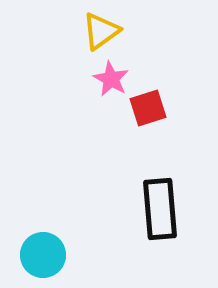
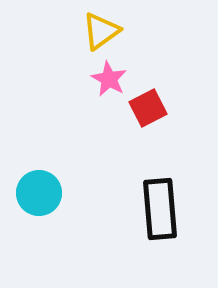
pink star: moved 2 px left
red square: rotated 9 degrees counterclockwise
cyan circle: moved 4 px left, 62 px up
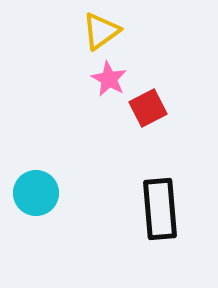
cyan circle: moved 3 px left
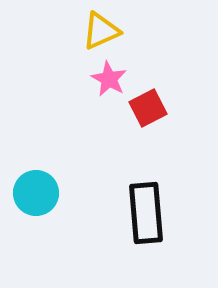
yellow triangle: rotated 12 degrees clockwise
black rectangle: moved 14 px left, 4 px down
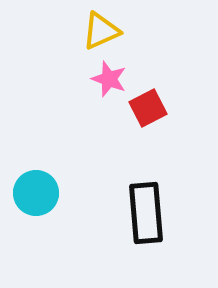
pink star: rotated 9 degrees counterclockwise
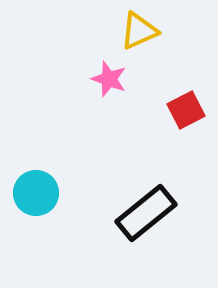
yellow triangle: moved 38 px right
red square: moved 38 px right, 2 px down
black rectangle: rotated 56 degrees clockwise
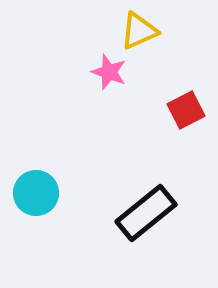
pink star: moved 7 px up
